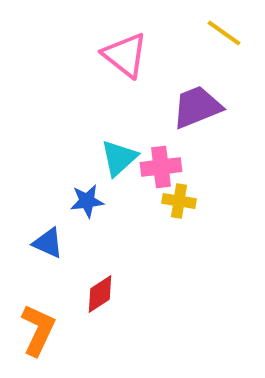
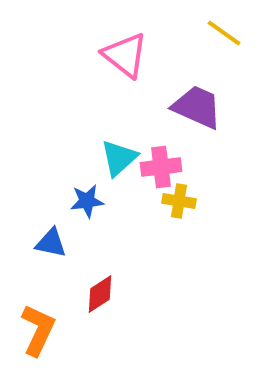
purple trapezoid: rotated 46 degrees clockwise
blue triangle: moved 3 px right; rotated 12 degrees counterclockwise
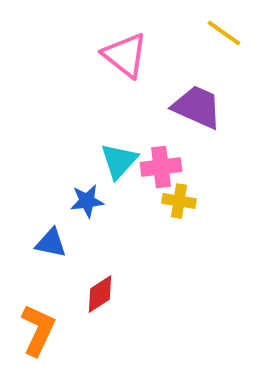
cyan triangle: moved 3 px down; rotated 6 degrees counterclockwise
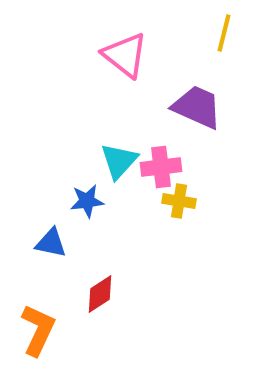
yellow line: rotated 69 degrees clockwise
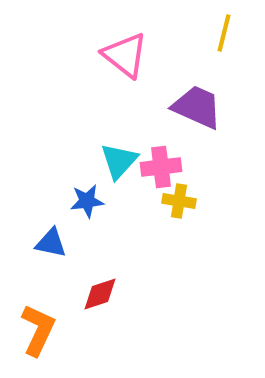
red diamond: rotated 15 degrees clockwise
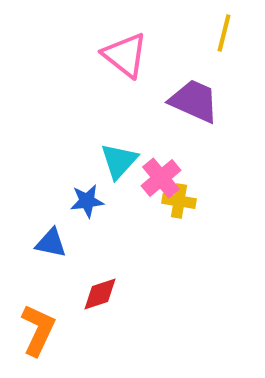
purple trapezoid: moved 3 px left, 6 px up
pink cross: moved 11 px down; rotated 33 degrees counterclockwise
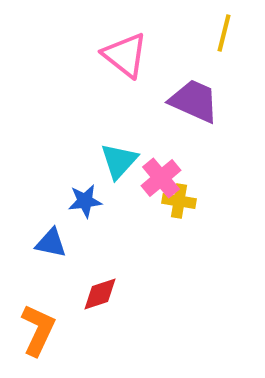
blue star: moved 2 px left
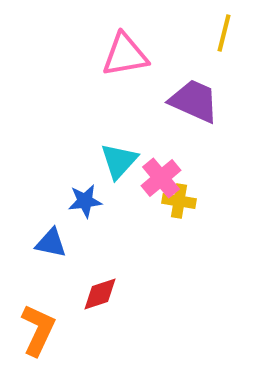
pink triangle: rotated 48 degrees counterclockwise
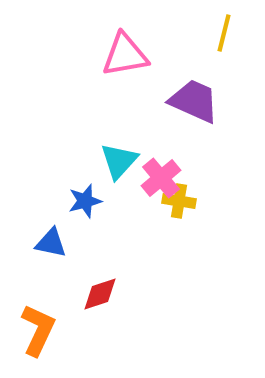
blue star: rotated 8 degrees counterclockwise
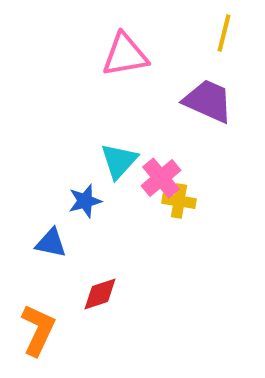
purple trapezoid: moved 14 px right
